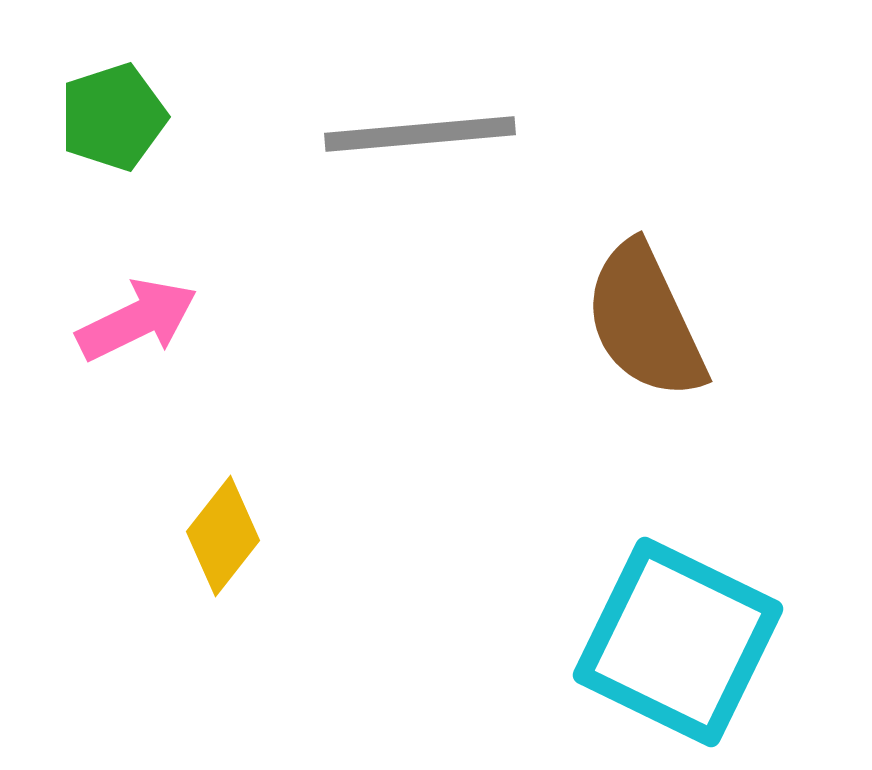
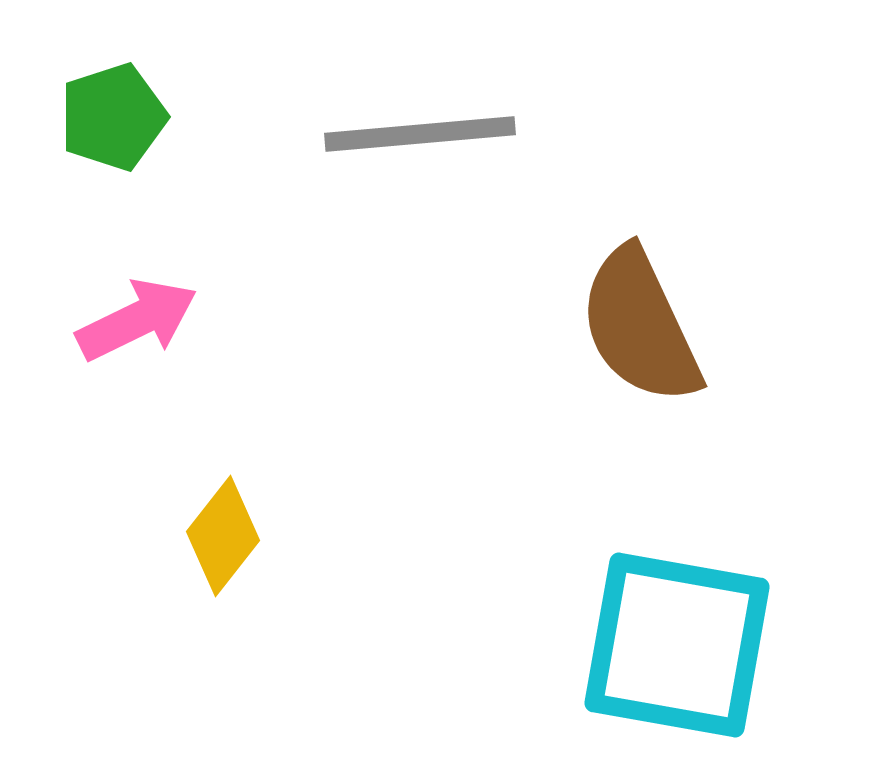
brown semicircle: moved 5 px left, 5 px down
cyan square: moved 1 px left, 3 px down; rotated 16 degrees counterclockwise
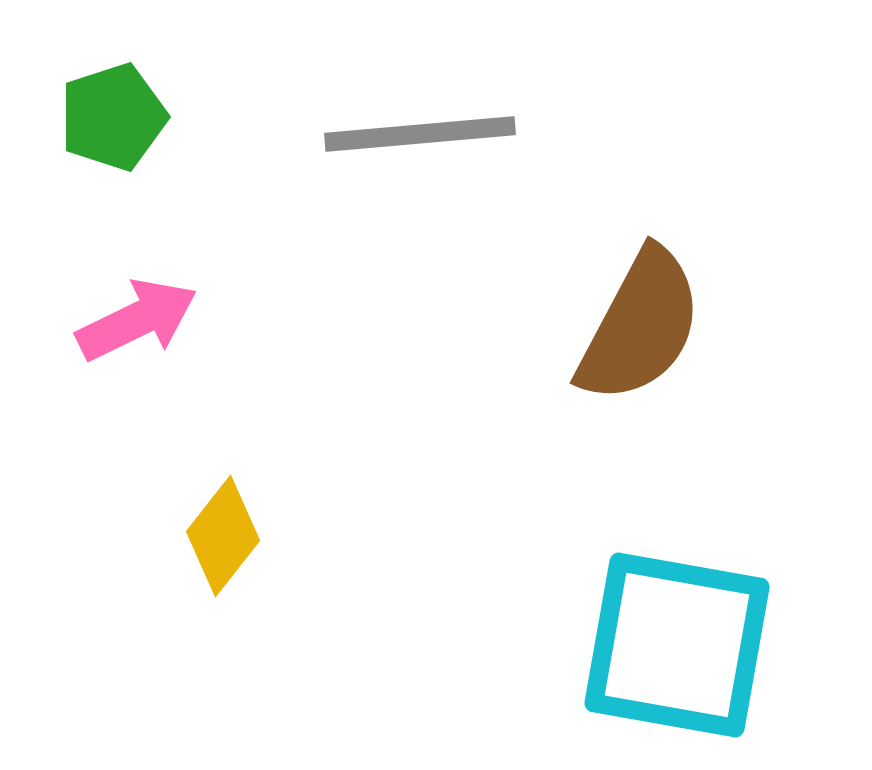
brown semicircle: rotated 127 degrees counterclockwise
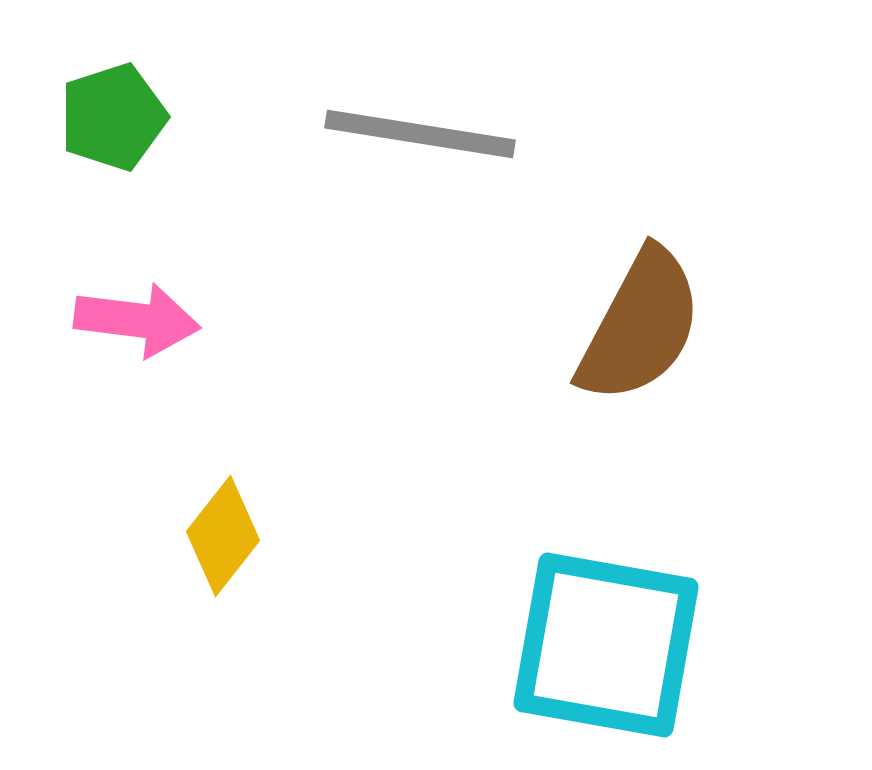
gray line: rotated 14 degrees clockwise
pink arrow: rotated 33 degrees clockwise
cyan square: moved 71 px left
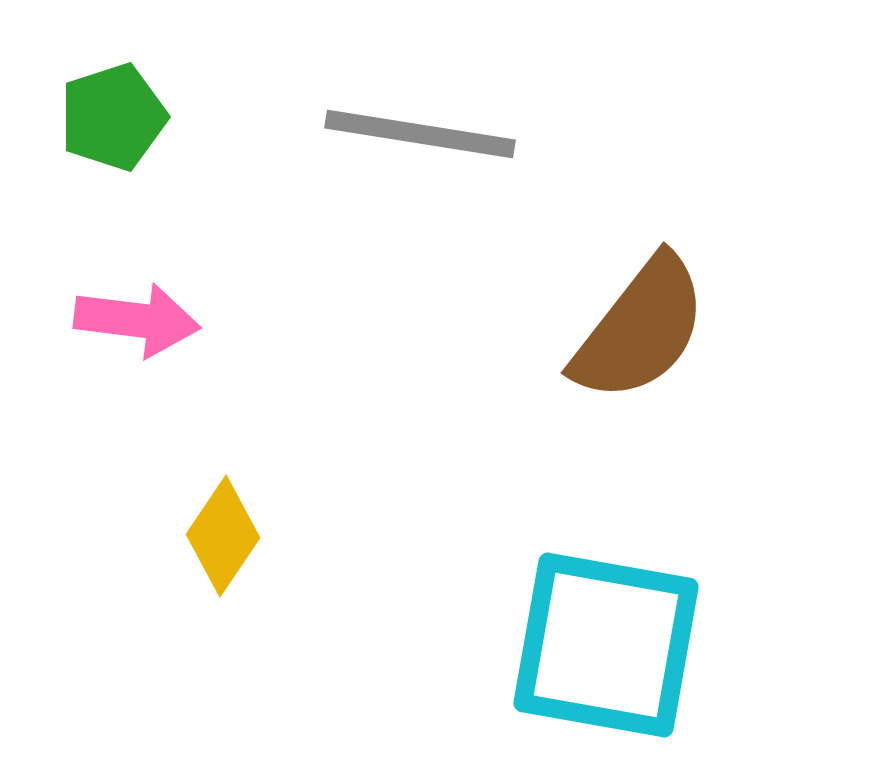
brown semicircle: moved 3 px down; rotated 10 degrees clockwise
yellow diamond: rotated 4 degrees counterclockwise
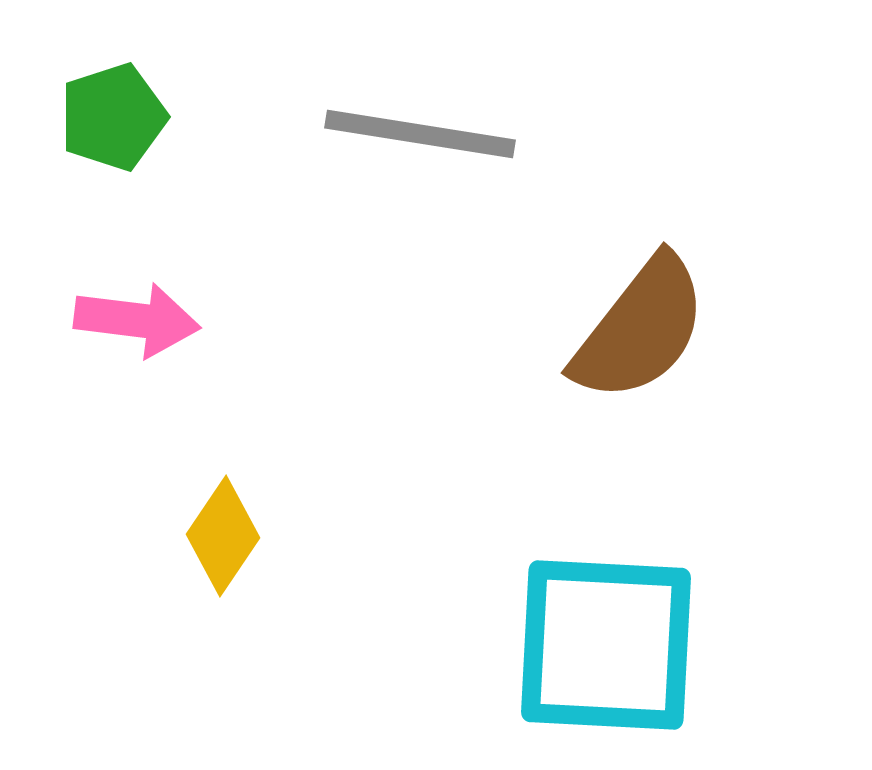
cyan square: rotated 7 degrees counterclockwise
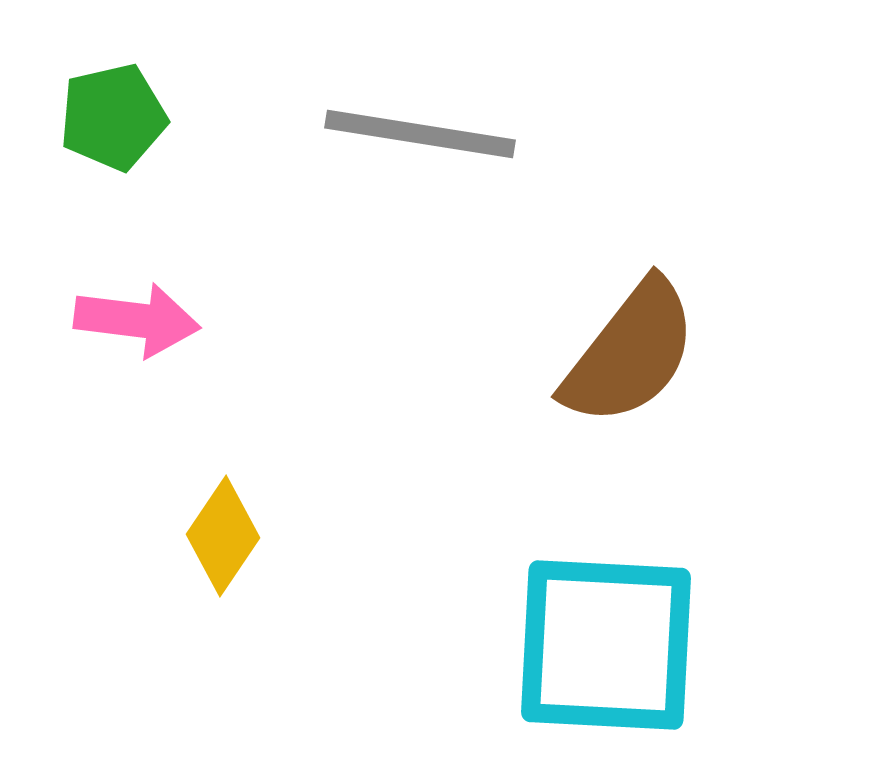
green pentagon: rotated 5 degrees clockwise
brown semicircle: moved 10 px left, 24 px down
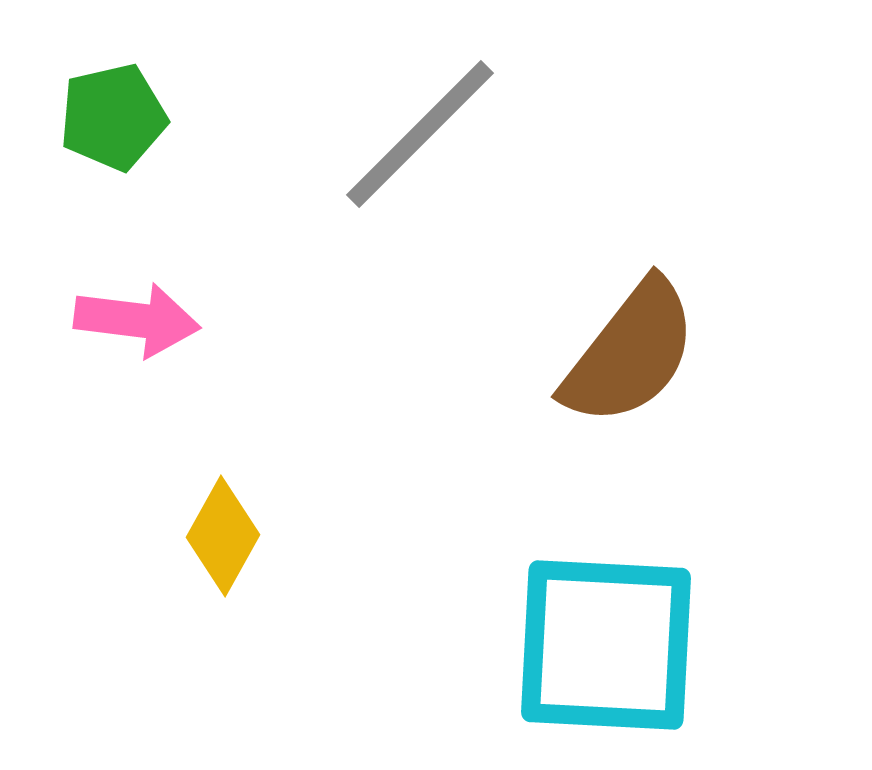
gray line: rotated 54 degrees counterclockwise
yellow diamond: rotated 5 degrees counterclockwise
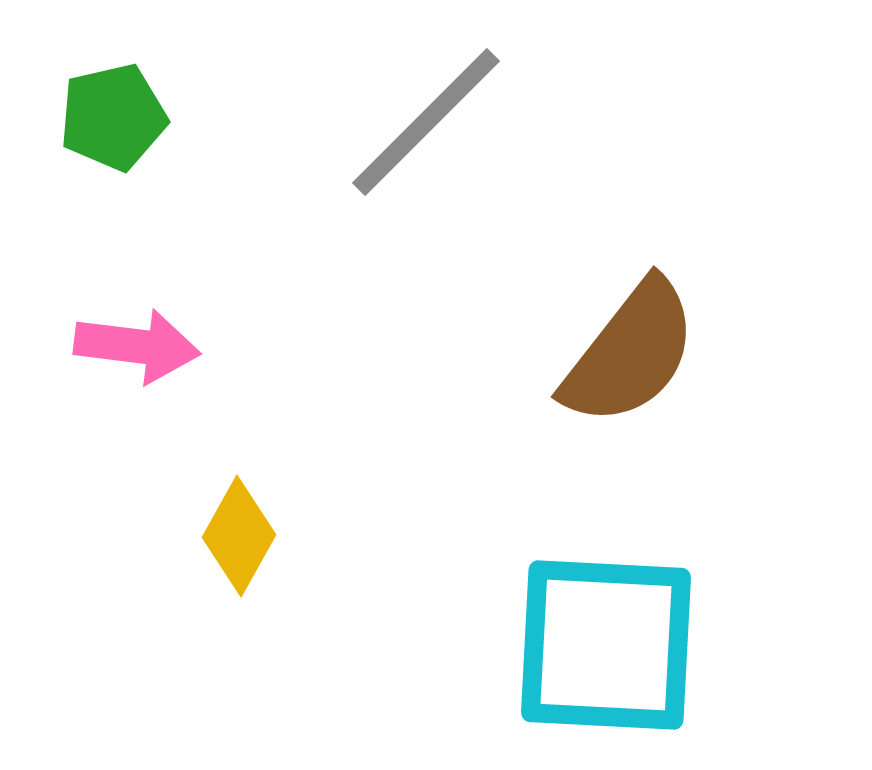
gray line: moved 6 px right, 12 px up
pink arrow: moved 26 px down
yellow diamond: moved 16 px right
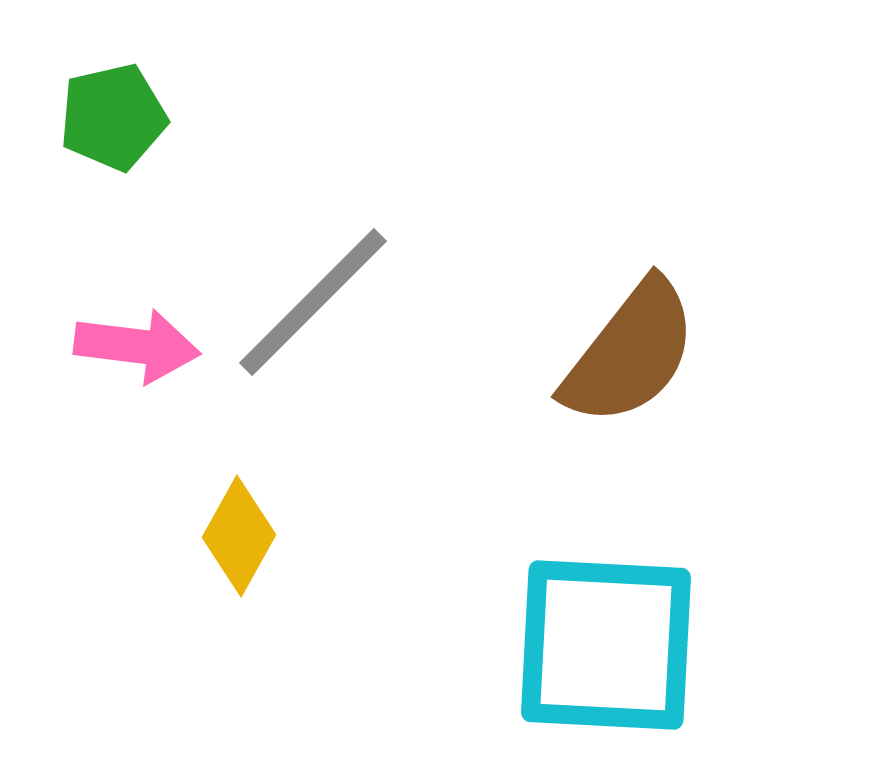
gray line: moved 113 px left, 180 px down
